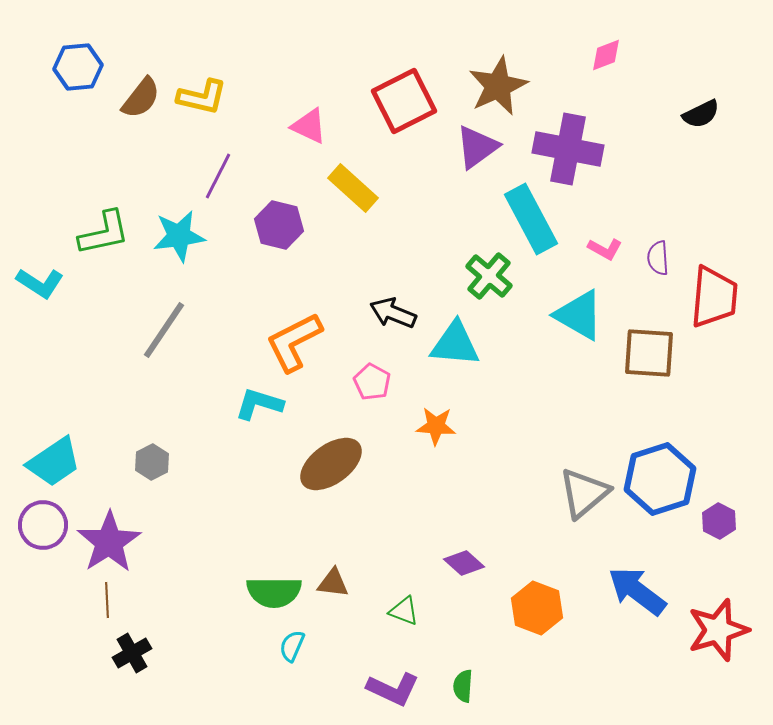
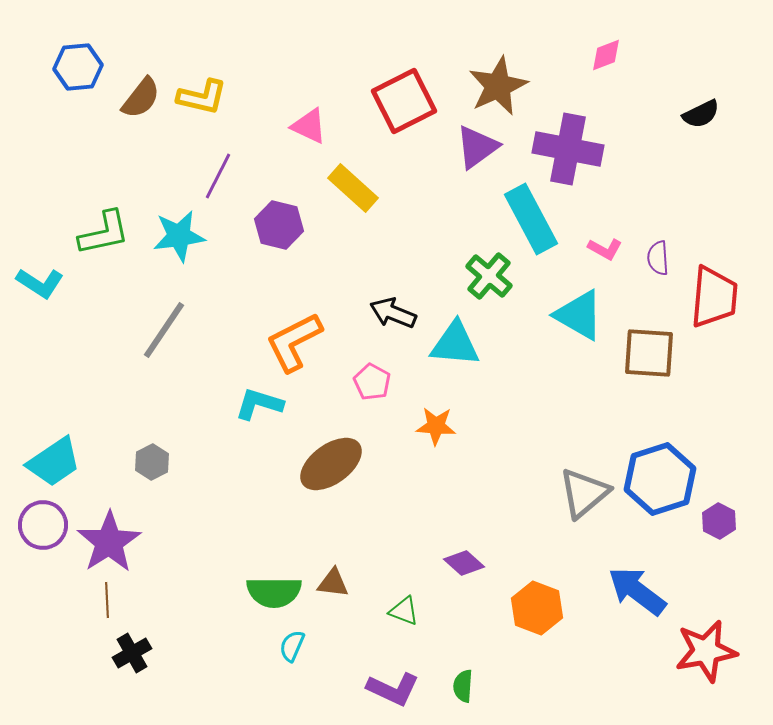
red star at (718, 630): moved 12 px left, 21 px down; rotated 6 degrees clockwise
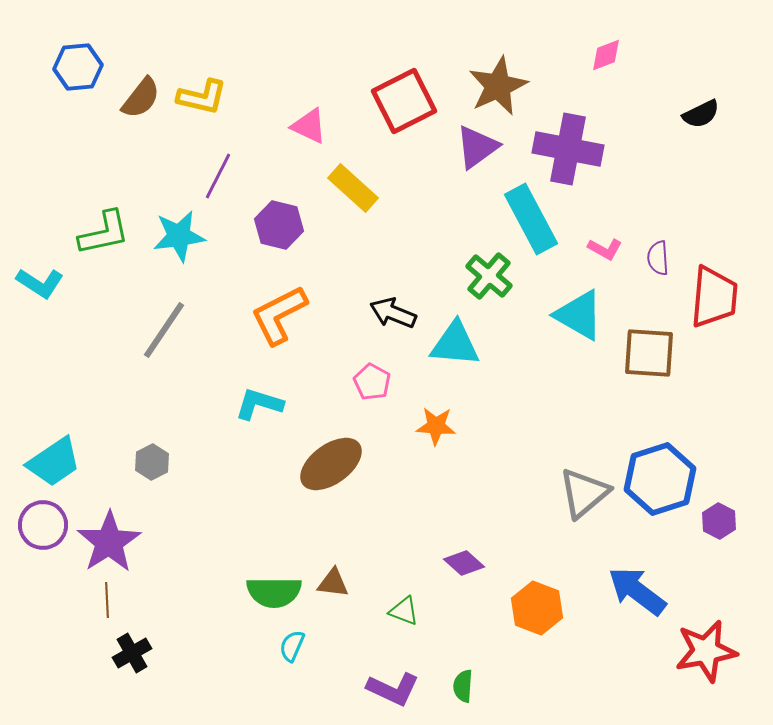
orange L-shape at (294, 342): moved 15 px left, 27 px up
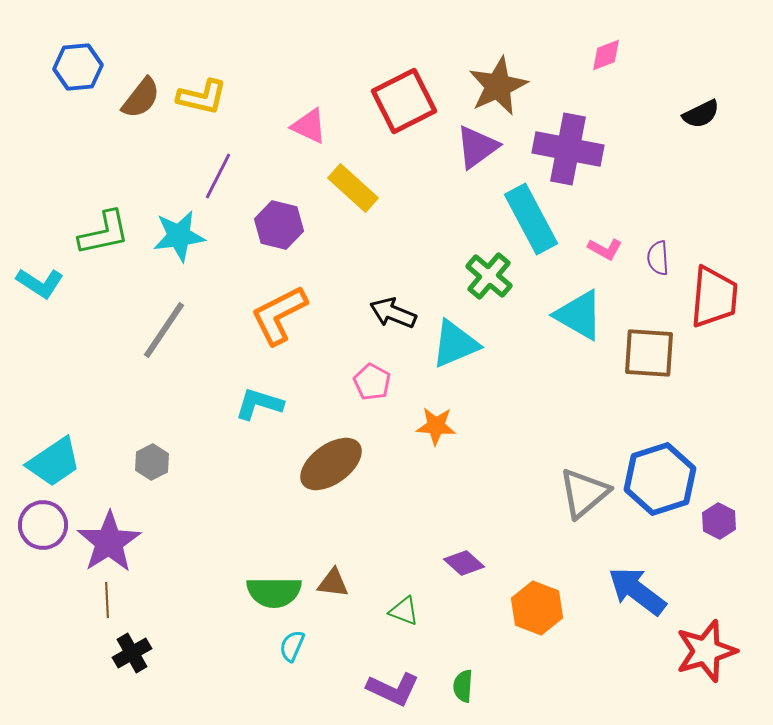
cyan triangle at (455, 344): rotated 28 degrees counterclockwise
red star at (706, 651): rotated 6 degrees counterclockwise
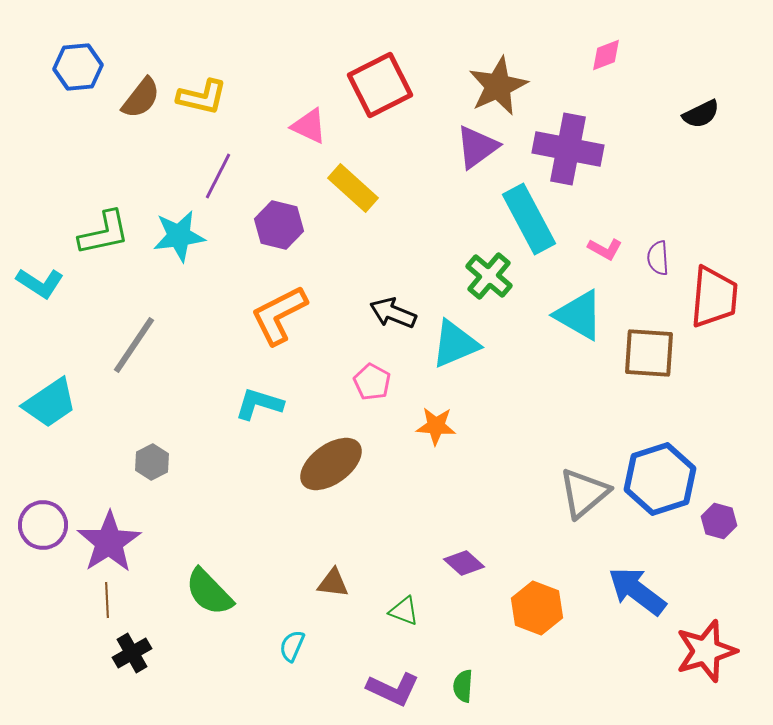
red square at (404, 101): moved 24 px left, 16 px up
cyan rectangle at (531, 219): moved 2 px left
gray line at (164, 330): moved 30 px left, 15 px down
cyan trapezoid at (54, 462): moved 4 px left, 59 px up
purple hexagon at (719, 521): rotated 12 degrees counterclockwise
green semicircle at (274, 592): moved 65 px left; rotated 46 degrees clockwise
